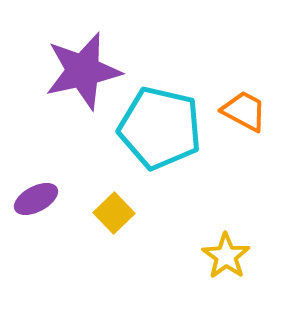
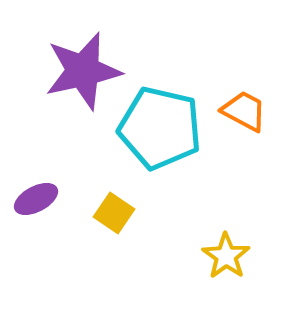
yellow square: rotated 12 degrees counterclockwise
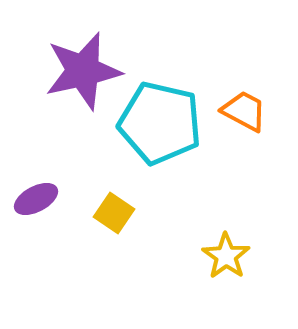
cyan pentagon: moved 5 px up
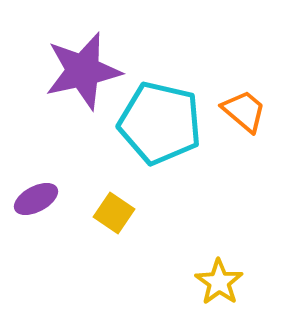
orange trapezoid: rotated 12 degrees clockwise
yellow star: moved 7 px left, 26 px down
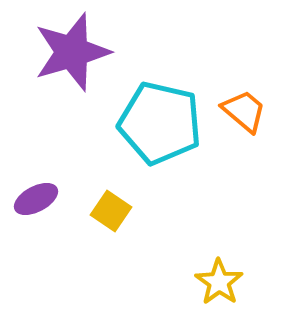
purple star: moved 11 px left, 19 px up; rotated 4 degrees counterclockwise
yellow square: moved 3 px left, 2 px up
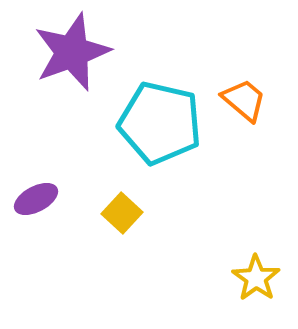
purple star: rotated 4 degrees counterclockwise
orange trapezoid: moved 11 px up
yellow square: moved 11 px right, 2 px down; rotated 9 degrees clockwise
yellow star: moved 37 px right, 4 px up
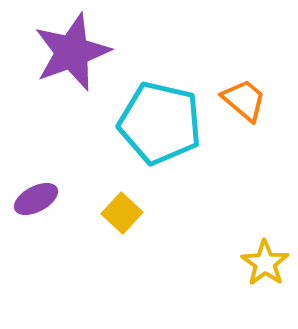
yellow star: moved 9 px right, 15 px up
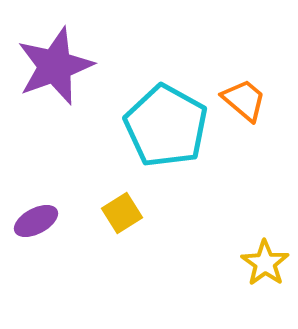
purple star: moved 17 px left, 14 px down
cyan pentagon: moved 6 px right, 3 px down; rotated 16 degrees clockwise
purple ellipse: moved 22 px down
yellow square: rotated 15 degrees clockwise
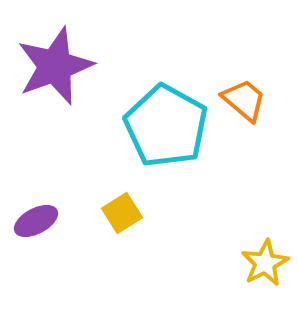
yellow star: rotated 9 degrees clockwise
